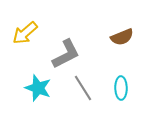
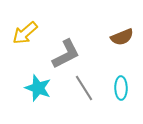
gray line: moved 1 px right
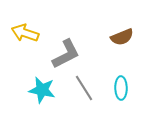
yellow arrow: rotated 60 degrees clockwise
cyan star: moved 4 px right, 2 px down; rotated 8 degrees counterclockwise
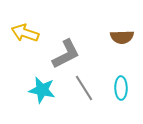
brown semicircle: rotated 20 degrees clockwise
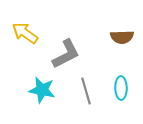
yellow arrow: rotated 16 degrees clockwise
gray line: moved 2 px right, 3 px down; rotated 16 degrees clockwise
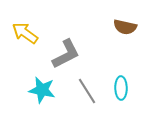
brown semicircle: moved 3 px right, 10 px up; rotated 15 degrees clockwise
gray line: moved 1 px right; rotated 16 degrees counterclockwise
